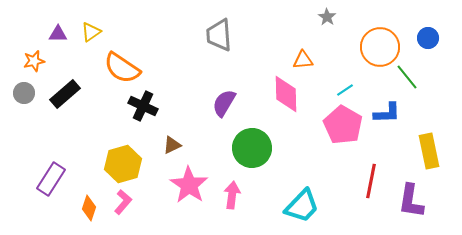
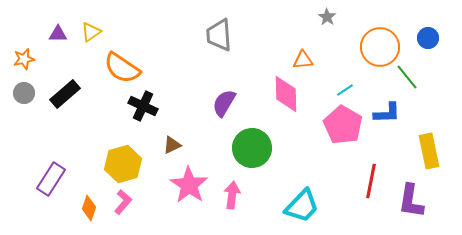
orange star: moved 10 px left, 2 px up
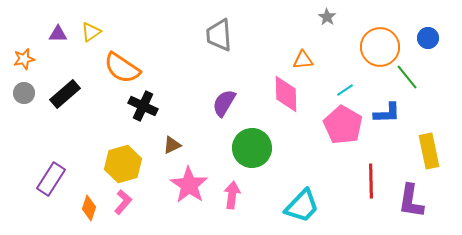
red line: rotated 12 degrees counterclockwise
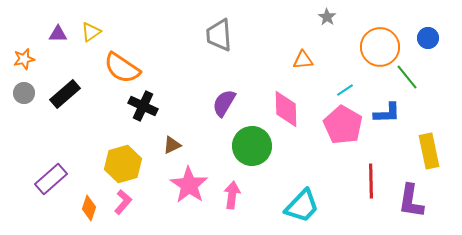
pink diamond: moved 15 px down
green circle: moved 2 px up
purple rectangle: rotated 16 degrees clockwise
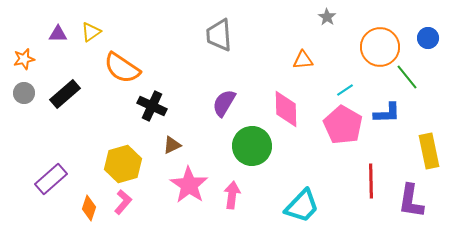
black cross: moved 9 px right
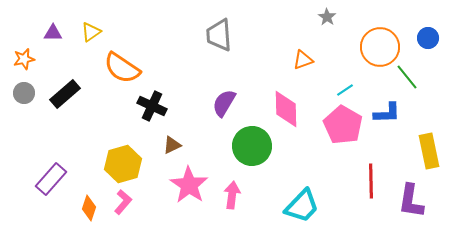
purple triangle: moved 5 px left, 1 px up
orange triangle: rotated 15 degrees counterclockwise
purple rectangle: rotated 8 degrees counterclockwise
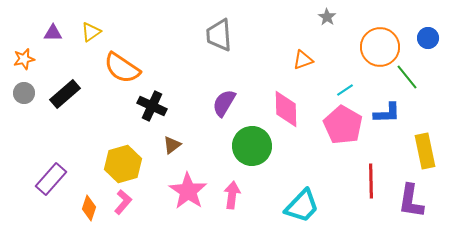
brown triangle: rotated 12 degrees counterclockwise
yellow rectangle: moved 4 px left
pink star: moved 1 px left, 6 px down
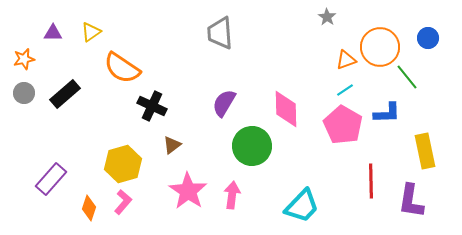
gray trapezoid: moved 1 px right, 2 px up
orange triangle: moved 43 px right
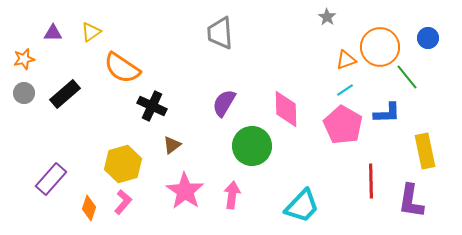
pink star: moved 3 px left
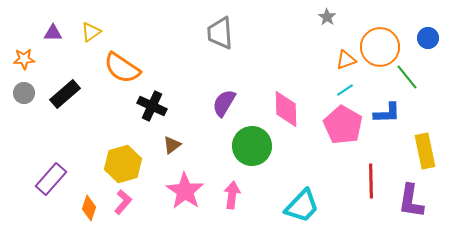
orange star: rotated 10 degrees clockwise
